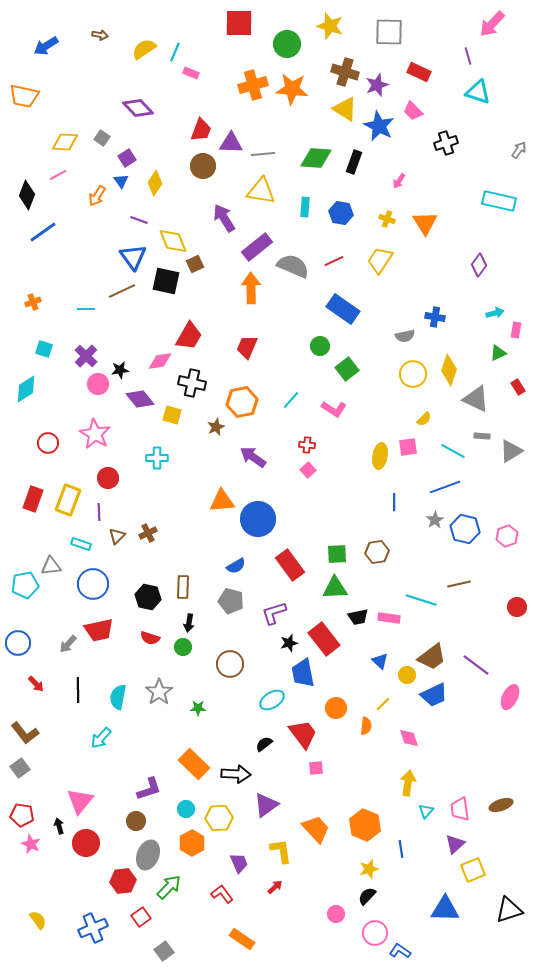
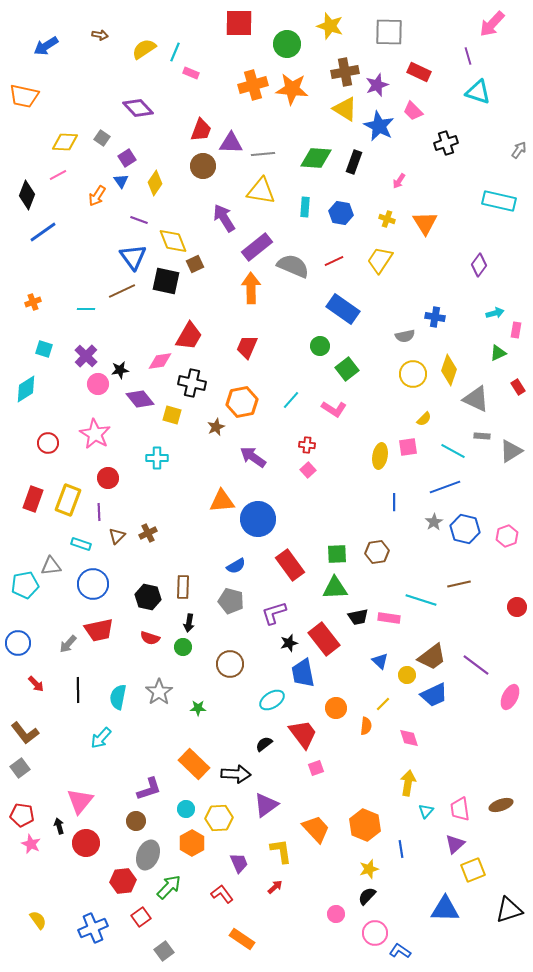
brown cross at (345, 72): rotated 28 degrees counterclockwise
gray star at (435, 520): moved 1 px left, 2 px down
pink square at (316, 768): rotated 14 degrees counterclockwise
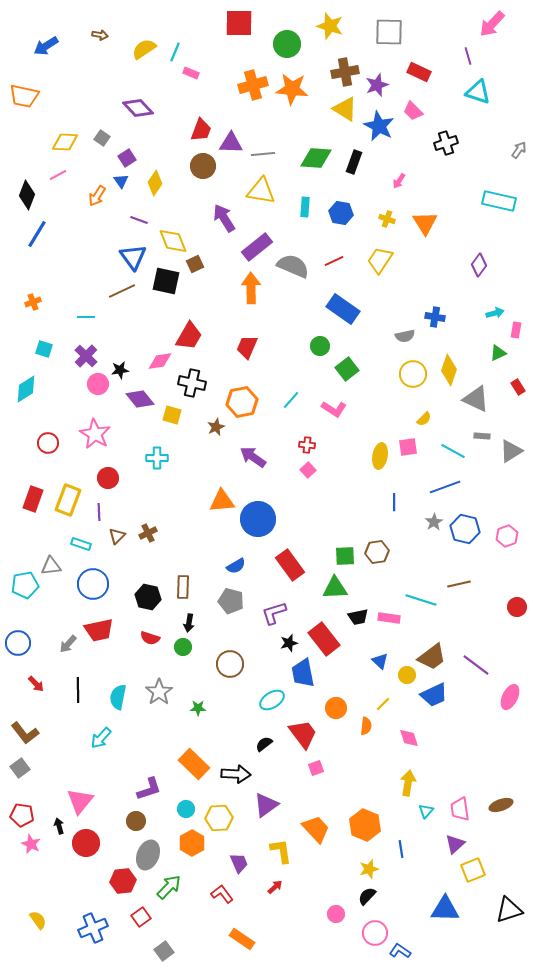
blue line at (43, 232): moved 6 px left, 2 px down; rotated 24 degrees counterclockwise
cyan line at (86, 309): moved 8 px down
green square at (337, 554): moved 8 px right, 2 px down
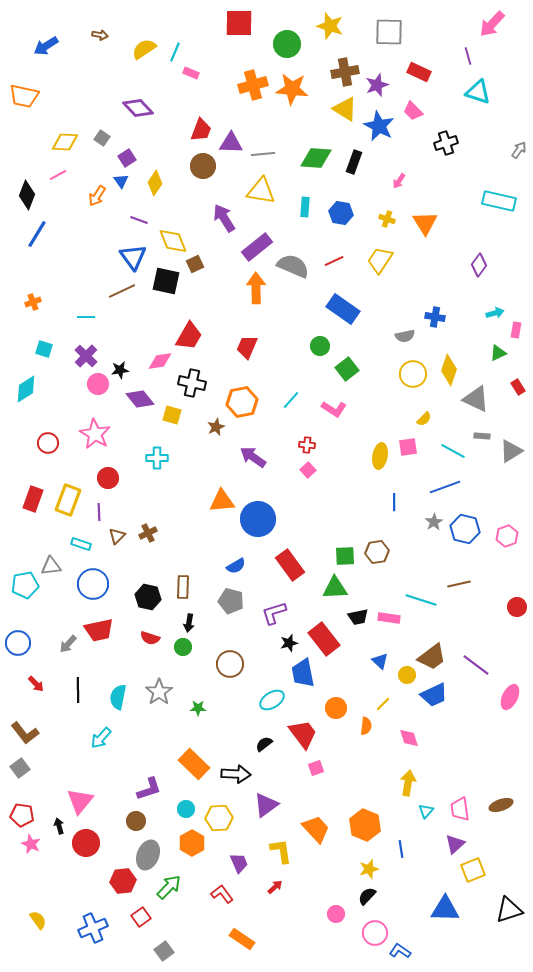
orange arrow at (251, 288): moved 5 px right
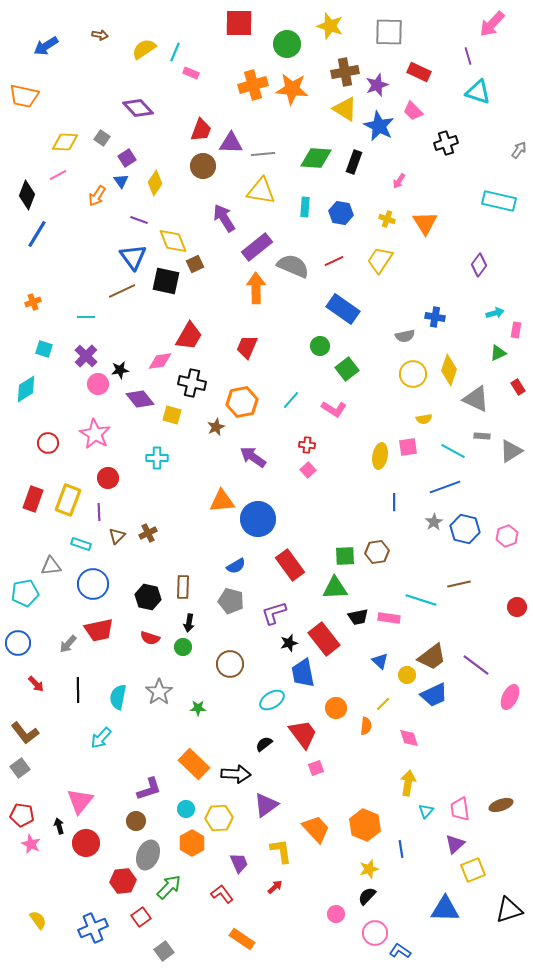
yellow semicircle at (424, 419): rotated 35 degrees clockwise
cyan pentagon at (25, 585): moved 8 px down
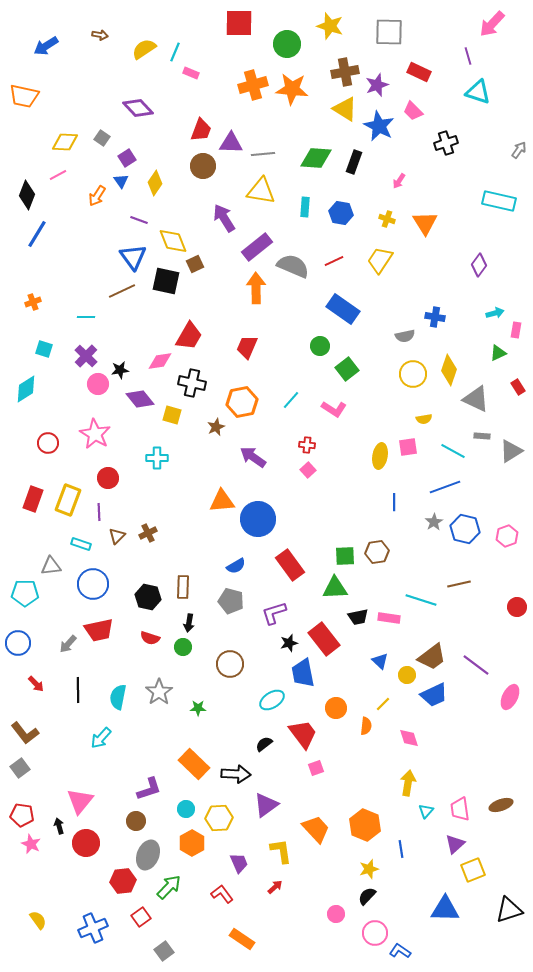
cyan pentagon at (25, 593): rotated 12 degrees clockwise
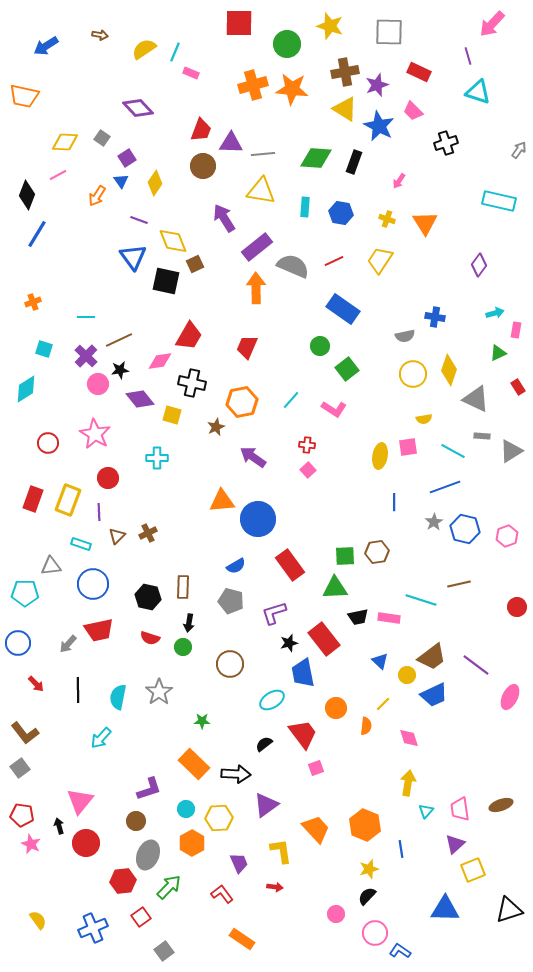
brown line at (122, 291): moved 3 px left, 49 px down
green star at (198, 708): moved 4 px right, 13 px down
red arrow at (275, 887): rotated 49 degrees clockwise
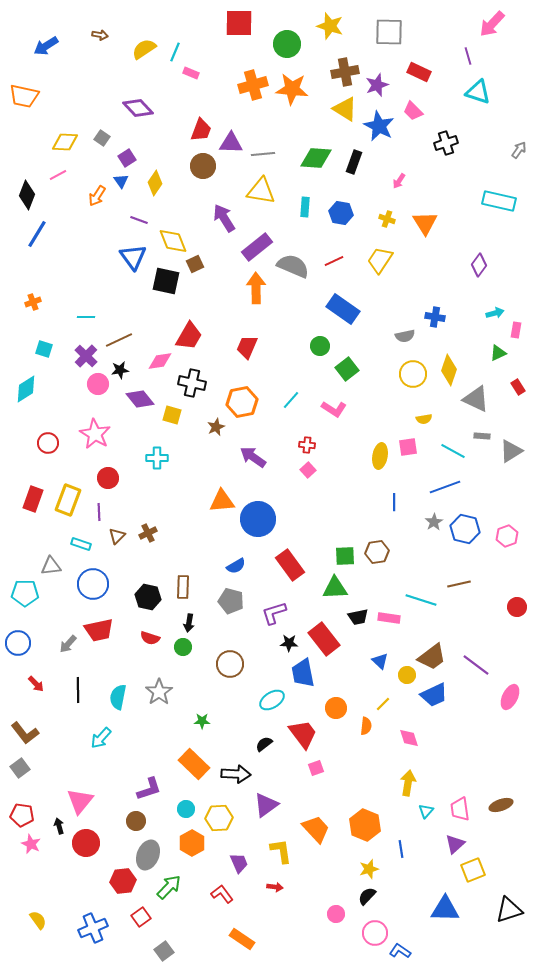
black star at (289, 643): rotated 18 degrees clockwise
